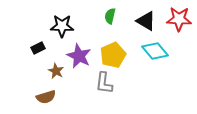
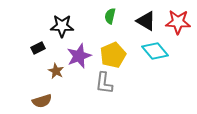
red star: moved 1 px left, 3 px down
purple star: rotated 25 degrees clockwise
brown semicircle: moved 4 px left, 4 px down
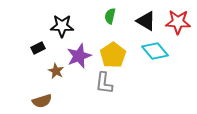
yellow pentagon: rotated 10 degrees counterclockwise
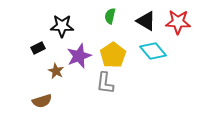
cyan diamond: moved 2 px left
gray L-shape: moved 1 px right
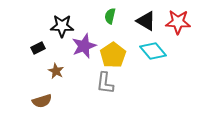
purple star: moved 5 px right, 10 px up
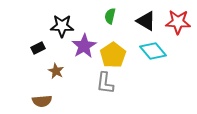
purple star: rotated 10 degrees counterclockwise
brown semicircle: rotated 12 degrees clockwise
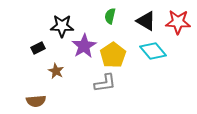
gray L-shape: rotated 105 degrees counterclockwise
brown semicircle: moved 6 px left
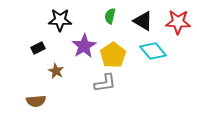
black triangle: moved 3 px left
black star: moved 2 px left, 6 px up
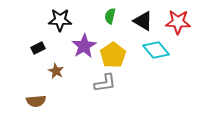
cyan diamond: moved 3 px right, 1 px up
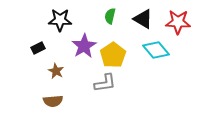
black triangle: moved 2 px up
brown semicircle: moved 17 px right
